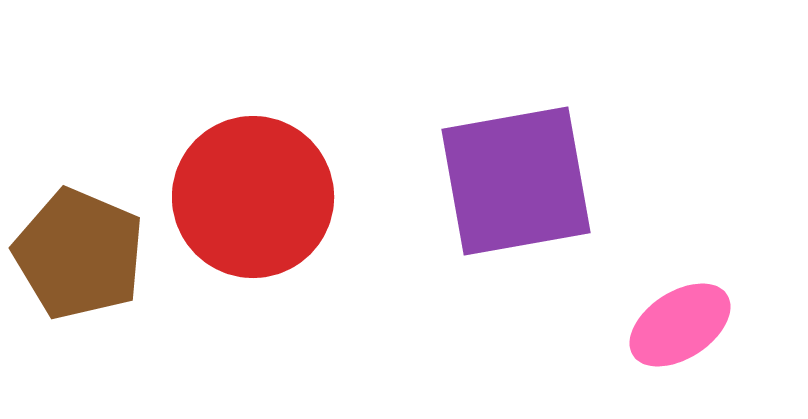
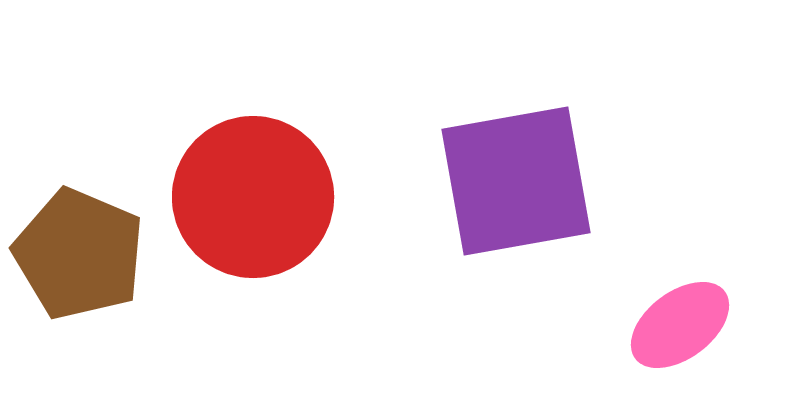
pink ellipse: rotated 4 degrees counterclockwise
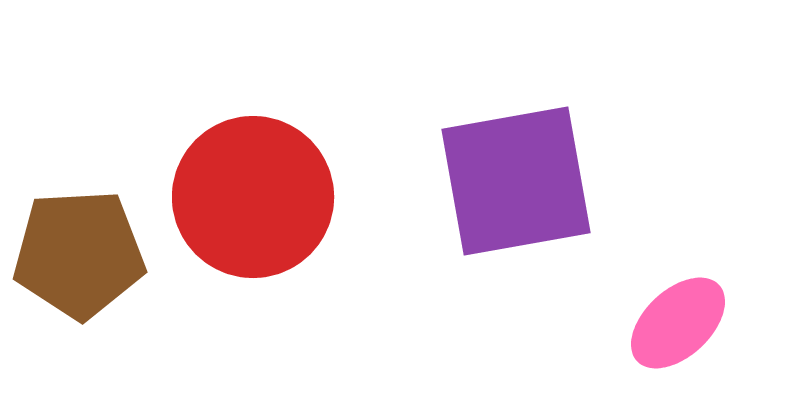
brown pentagon: rotated 26 degrees counterclockwise
pink ellipse: moved 2 px left, 2 px up; rotated 6 degrees counterclockwise
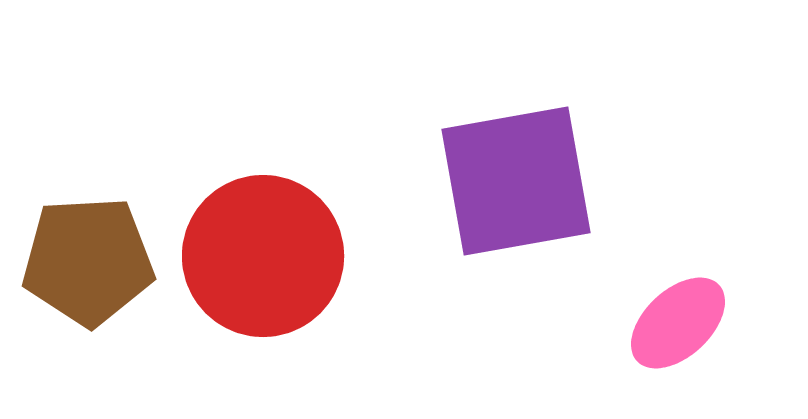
red circle: moved 10 px right, 59 px down
brown pentagon: moved 9 px right, 7 px down
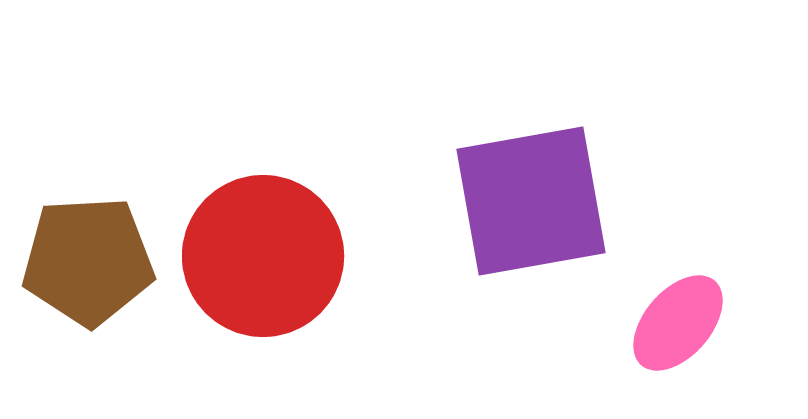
purple square: moved 15 px right, 20 px down
pink ellipse: rotated 6 degrees counterclockwise
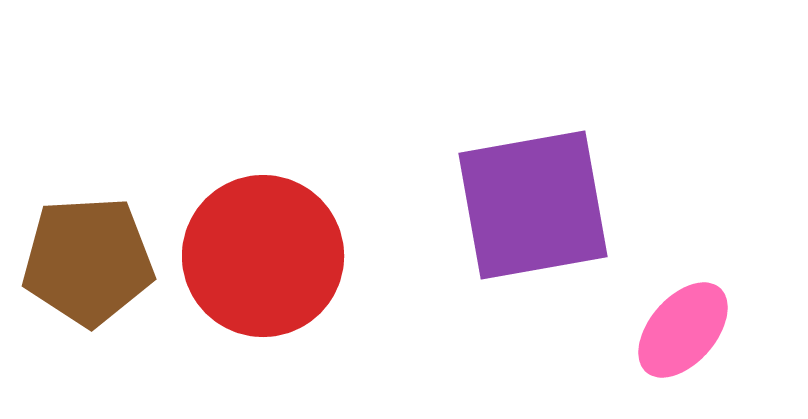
purple square: moved 2 px right, 4 px down
pink ellipse: moved 5 px right, 7 px down
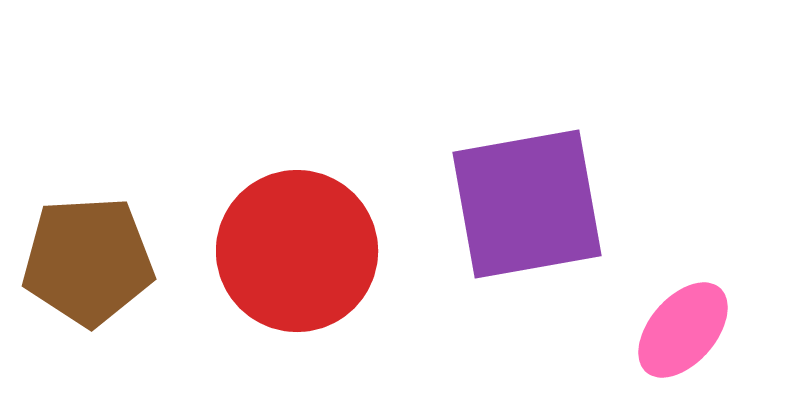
purple square: moved 6 px left, 1 px up
red circle: moved 34 px right, 5 px up
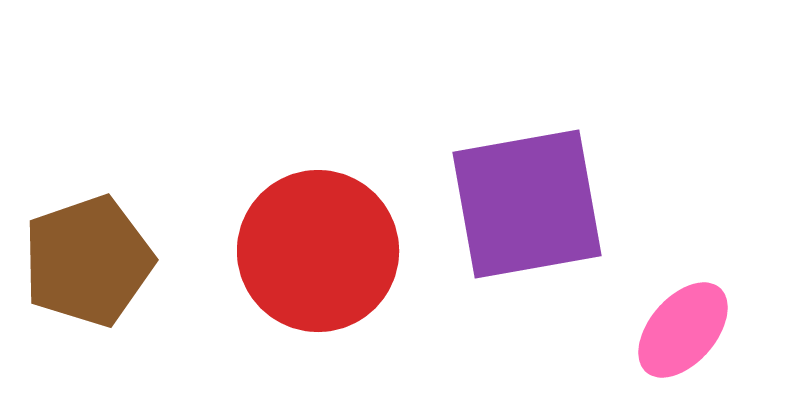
red circle: moved 21 px right
brown pentagon: rotated 16 degrees counterclockwise
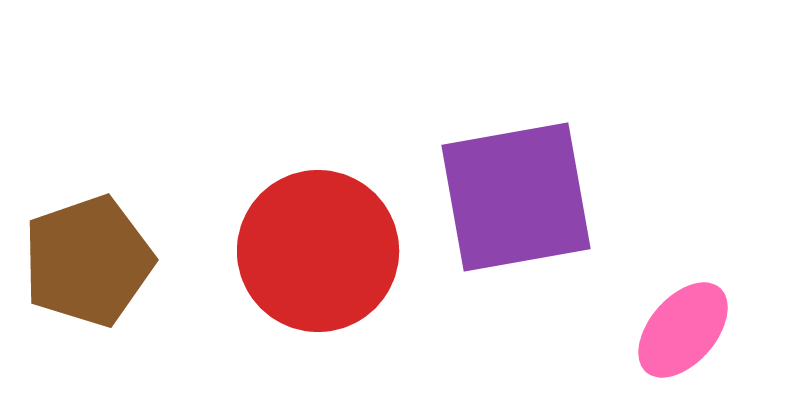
purple square: moved 11 px left, 7 px up
